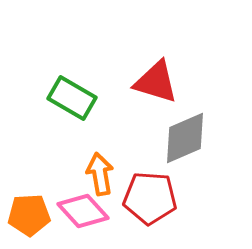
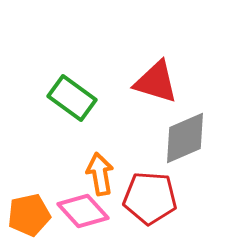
green rectangle: rotated 6 degrees clockwise
orange pentagon: rotated 9 degrees counterclockwise
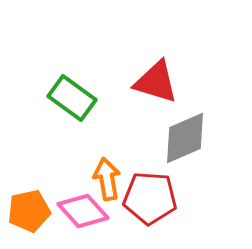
orange arrow: moved 7 px right, 5 px down
orange pentagon: moved 4 px up
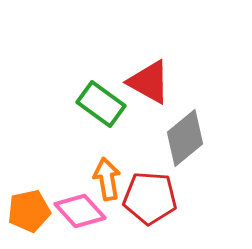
red triangle: moved 7 px left; rotated 12 degrees clockwise
green rectangle: moved 29 px right, 6 px down
gray diamond: rotated 16 degrees counterclockwise
pink diamond: moved 3 px left
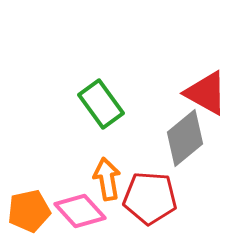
red triangle: moved 57 px right, 11 px down
green rectangle: rotated 18 degrees clockwise
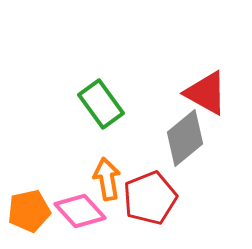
red pentagon: rotated 26 degrees counterclockwise
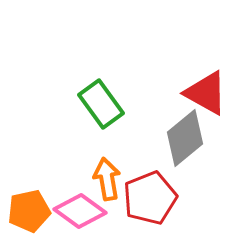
pink diamond: rotated 12 degrees counterclockwise
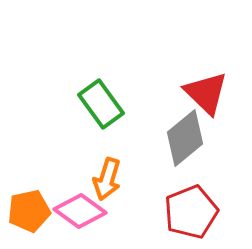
red triangle: rotated 15 degrees clockwise
orange arrow: rotated 153 degrees counterclockwise
red pentagon: moved 41 px right, 14 px down
